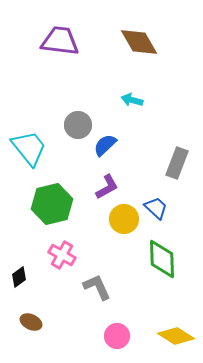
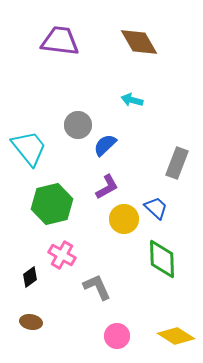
black diamond: moved 11 px right
brown ellipse: rotated 15 degrees counterclockwise
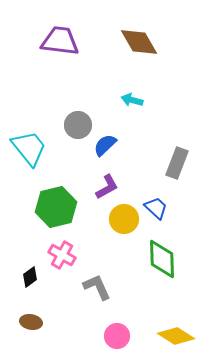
green hexagon: moved 4 px right, 3 px down
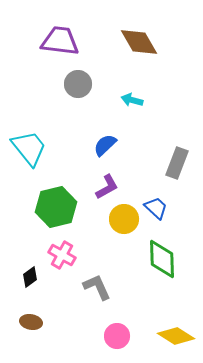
gray circle: moved 41 px up
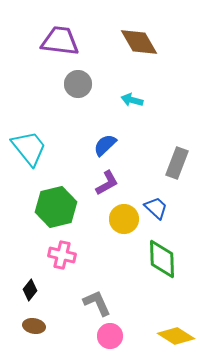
purple L-shape: moved 4 px up
pink cross: rotated 16 degrees counterclockwise
black diamond: moved 13 px down; rotated 15 degrees counterclockwise
gray L-shape: moved 16 px down
brown ellipse: moved 3 px right, 4 px down
pink circle: moved 7 px left
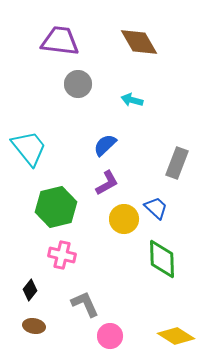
gray L-shape: moved 12 px left, 1 px down
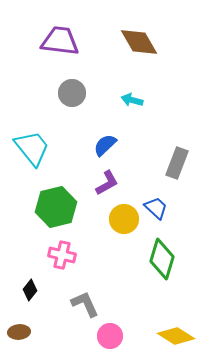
gray circle: moved 6 px left, 9 px down
cyan trapezoid: moved 3 px right
green diamond: rotated 18 degrees clockwise
brown ellipse: moved 15 px left, 6 px down; rotated 15 degrees counterclockwise
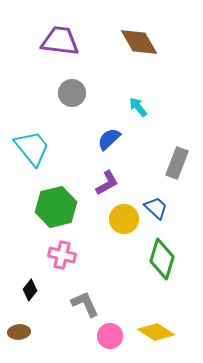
cyan arrow: moved 6 px right, 7 px down; rotated 35 degrees clockwise
blue semicircle: moved 4 px right, 6 px up
yellow diamond: moved 20 px left, 4 px up
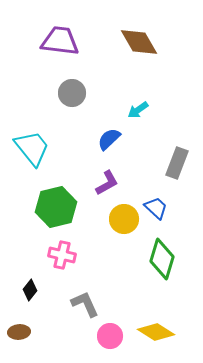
cyan arrow: moved 3 px down; rotated 85 degrees counterclockwise
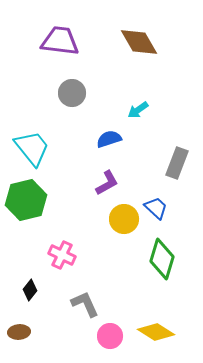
blue semicircle: rotated 25 degrees clockwise
green hexagon: moved 30 px left, 7 px up
pink cross: rotated 12 degrees clockwise
